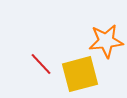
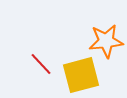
yellow square: moved 1 px right, 1 px down
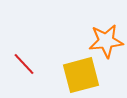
red line: moved 17 px left
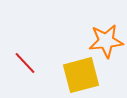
red line: moved 1 px right, 1 px up
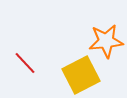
yellow square: rotated 12 degrees counterclockwise
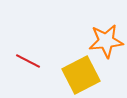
red line: moved 3 px right, 2 px up; rotated 20 degrees counterclockwise
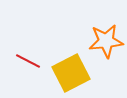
yellow square: moved 10 px left, 2 px up
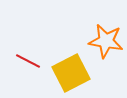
orange star: rotated 16 degrees clockwise
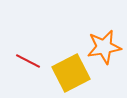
orange star: moved 2 px left, 6 px down; rotated 20 degrees counterclockwise
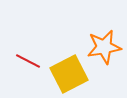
yellow square: moved 2 px left, 1 px down
